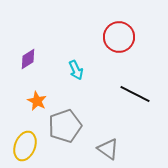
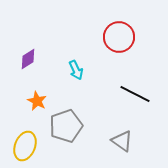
gray pentagon: moved 1 px right
gray triangle: moved 14 px right, 8 px up
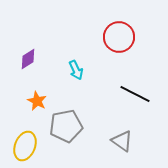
gray pentagon: rotated 8 degrees clockwise
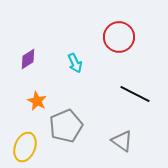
cyan arrow: moved 1 px left, 7 px up
gray pentagon: rotated 12 degrees counterclockwise
yellow ellipse: moved 1 px down
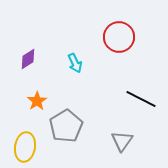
black line: moved 6 px right, 5 px down
orange star: rotated 12 degrees clockwise
gray pentagon: rotated 8 degrees counterclockwise
gray triangle: rotated 30 degrees clockwise
yellow ellipse: rotated 12 degrees counterclockwise
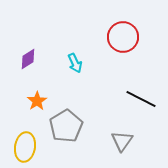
red circle: moved 4 px right
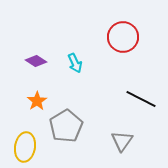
purple diamond: moved 8 px right, 2 px down; rotated 65 degrees clockwise
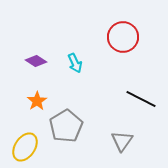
yellow ellipse: rotated 24 degrees clockwise
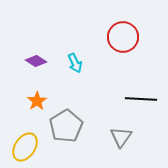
black line: rotated 24 degrees counterclockwise
gray triangle: moved 1 px left, 4 px up
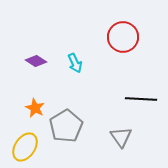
orange star: moved 2 px left, 7 px down; rotated 12 degrees counterclockwise
gray triangle: rotated 10 degrees counterclockwise
